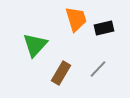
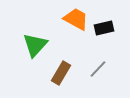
orange trapezoid: rotated 44 degrees counterclockwise
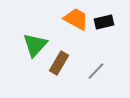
black rectangle: moved 6 px up
gray line: moved 2 px left, 2 px down
brown rectangle: moved 2 px left, 10 px up
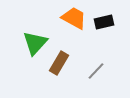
orange trapezoid: moved 2 px left, 1 px up
green triangle: moved 2 px up
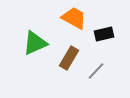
black rectangle: moved 12 px down
green triangle: rotated 24 degrees clockwise
brown rectangle: moved 10 px right, 5 px up
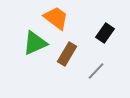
orange trapezoid: moved 18 px left; rotated 8 degrees clockwise
black rectangle: moved 1 px right, 1 px up; rotated 42 degrees counterclockwise
brown rectangle: moved 2 px left, 4 px up
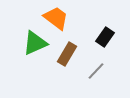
black rectangle: moved 4 px down
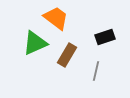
black rectangle: rotated 36 degrees clockwise
brown rectangle: moved 1 px down
gray line: rotated 30 degrees counterclockwise
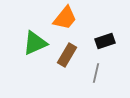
orange trapezoid: moved 9 px right; rotated 92 degrees clockwise
black rectangle: moved 4 px down
gray line: moved 2 px down
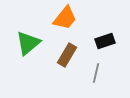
green triangle: moved 7 px left; rotated 16 degrees counterclockwise
